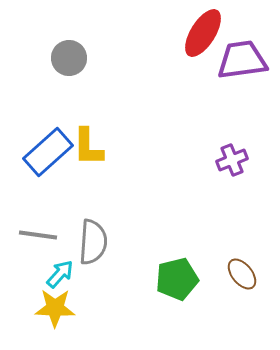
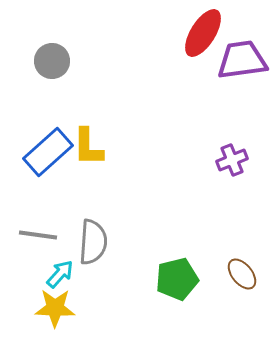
gray circle: moved 17 px left, 3 px down
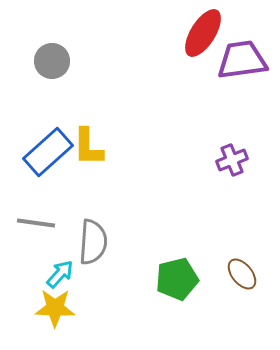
gray line: moved 2 px left, 12 px up
